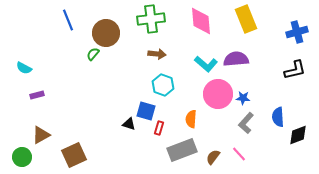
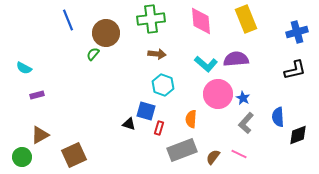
blue star: rotated 24 degrees clockwise
brown triangle: moved 1 px left
pink line: rotated 21 degrees counterclockwise
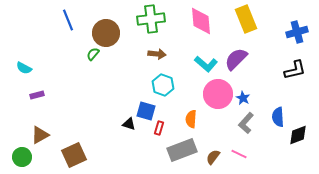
purple semicircle: rotated 40 degrees counterclockwise
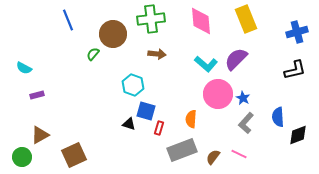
brown circle: moved 7 px right, 1 px down
cyan hexagon: moved 30 px left
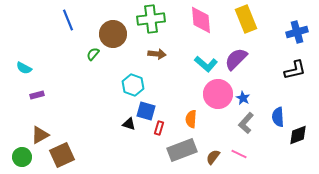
pink diamond: moved 1 px up
brown square: moved 12 px left
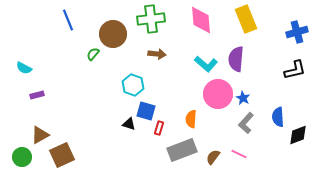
purple semicircle: rotated 40 degrees counterclockwise
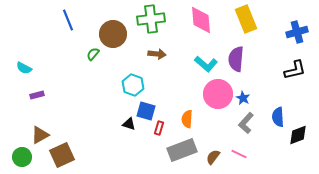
orange semicircle: moved 4 px left
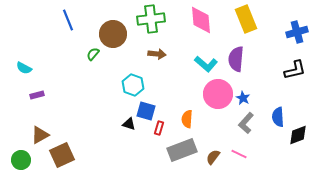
green circle: moved 1 px left, 3 px down
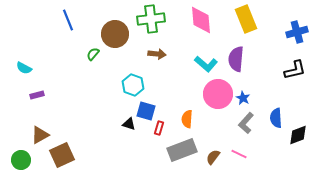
brown circle: moved 2 px right
blue semicircle: moved 2 px left, 1 px down
